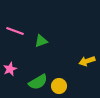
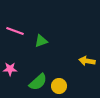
yellow arrow: rotated 28 degrees clockwise
pink star: rotated 24 degrees clockwise
green semicircle: rotated 12 degrees counterclockwise
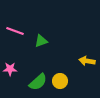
yellow circle: moved 1 px right, 5 px up
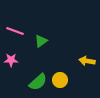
green triangle: rotated 16 degrees counterclockwise
pink star: moved 1 px right, 9 px up
yellow circle: moved 1 px up
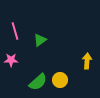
pink line: rotated 54 degrees clockwise
green triangle: moved 1 px left, 1 px up
yellow arrow: rotated 84 degrees clockwise
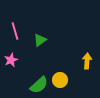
pink star: rotated 24 degrees counterclockwise
green semicircle: moved 1 px right, 3 px down
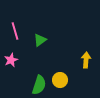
yellow arrow: moved 1 px left, 1 px up
green semicircle: rotated 30 degrees counterclockwise
